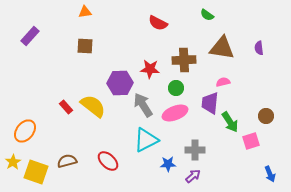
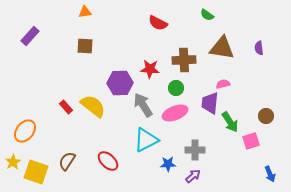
pink semicircle: moved 2 px down
brown semicircle: rotated 42 degrees counterclockwise
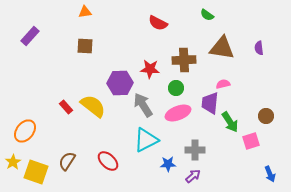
pink ellipse: moved 3 px right
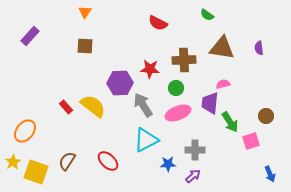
orange triangle: rotated 48 degrees counterclockwise
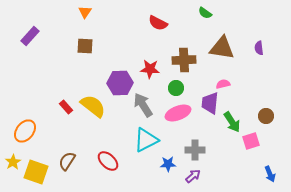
green semicircle: moved 2 px left, 2 px up
green arrow: moved 2 px right
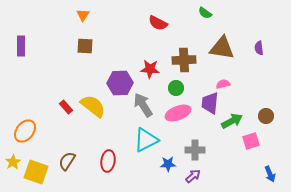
orange triangle: moved 2 px left, 3 px down
purple rectangle: moved 9 px left, 10 px down; rotated 42 degrees counterclockwise
green arrow: moved 1 px up; rotated 85 degrees counterclockwise
red ellipse: rotated 55 degrees clockwise
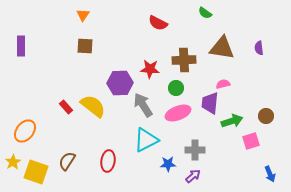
green arrow: rotated 10 degrees clockwise
